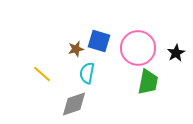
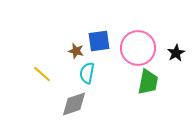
blue square: rotated 25 degrees counterclockwise
brown star: moved 2 px down; rotated 28 degrees clockwise
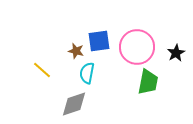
pink circle: moved 1 px left, 1 px up
yellow line: moved 4 px up
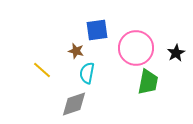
blue square: moved 2 px left, 11 px up
pink circle: moved 1 px left, 1 px down
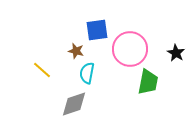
pink circle: moved 6 px left, 1 px down
black star: rotated 12 degrees counterclockwise
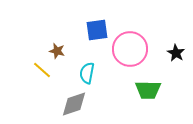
brown star: moved 19 px left
green trapezoid: moved 8 px down; rotated 80 degrees clockwise
